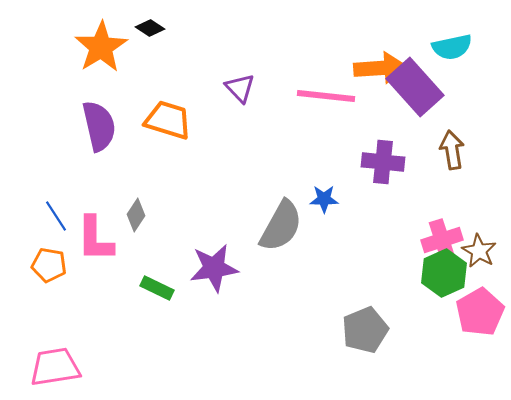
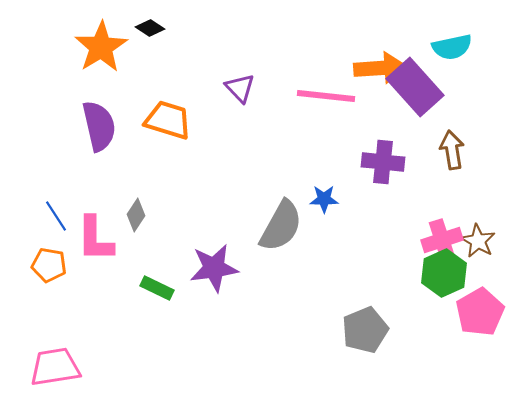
brown star: moved 1 px left, 10 px up
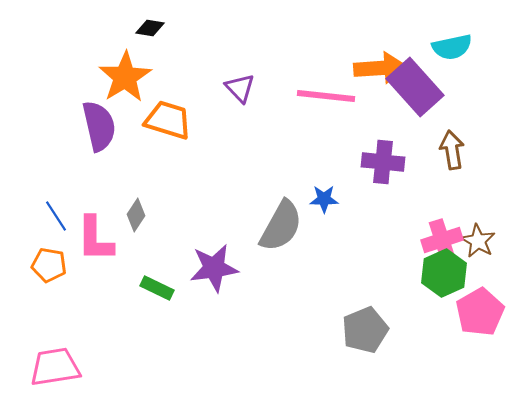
black diamond: rotated 24 degrees counterclockwise
orange star: moved 24 px right, 30 px down
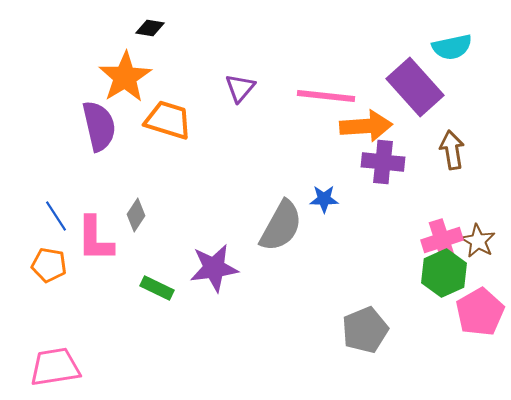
orange arrow: moved 14 px left, 58 px down
purple triangle: rotated 24 degrees clockwise
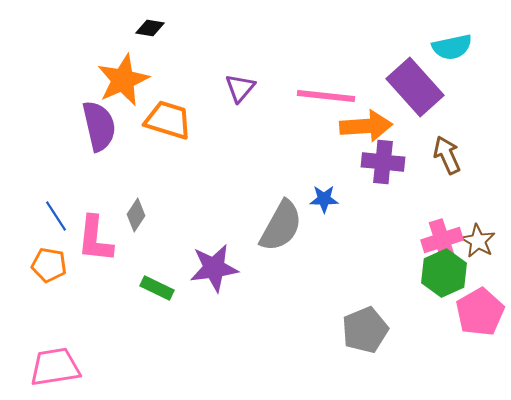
orange star: moved 2 px left, 3 px down; rotated 8 degrees clockwise
brown arrow: moved 5 px left, 5 px down; rotated 15 degrees counterclockwise
pink L-shape: rotated 6 degrees clockwise
